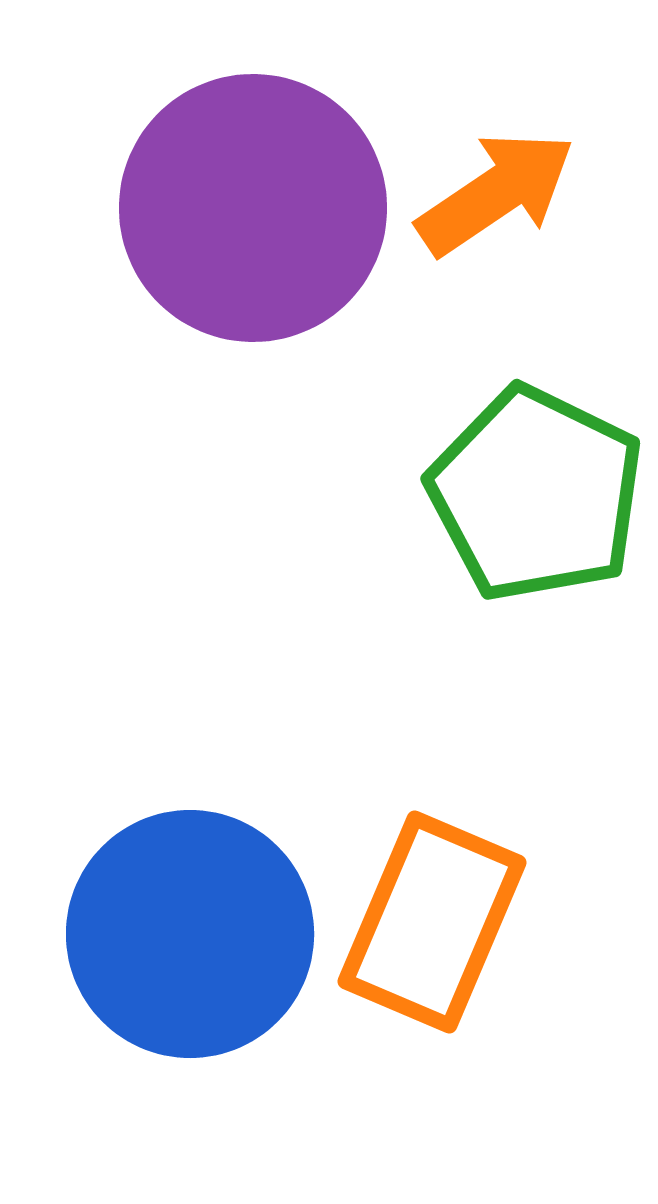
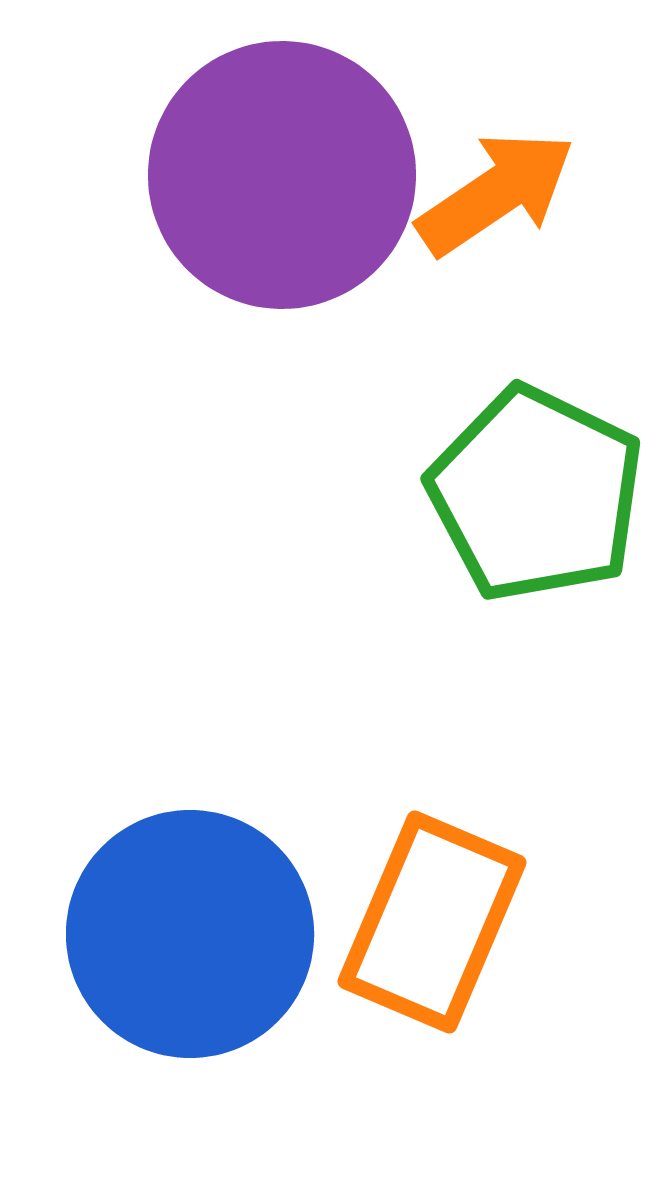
purple circle: moved 29 px right, 33 px up
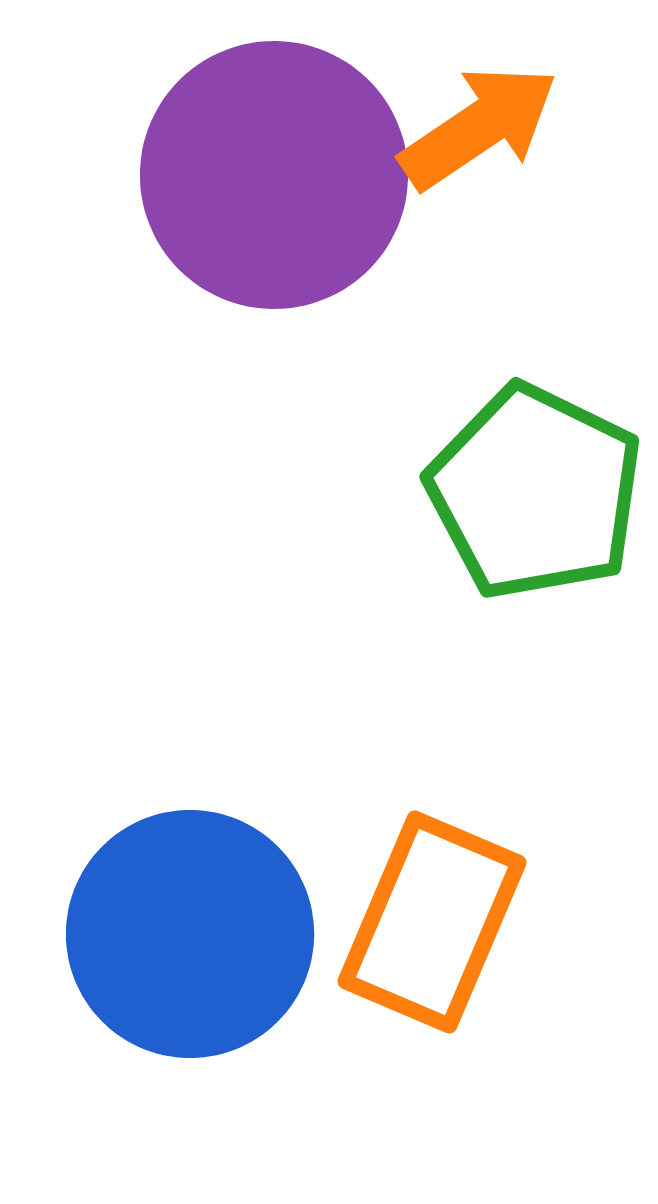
purple circle: moved 8 px left
orange arrow: moved 17 px left, 66 px up
green pentagon: moved 1 px left, 2 px up
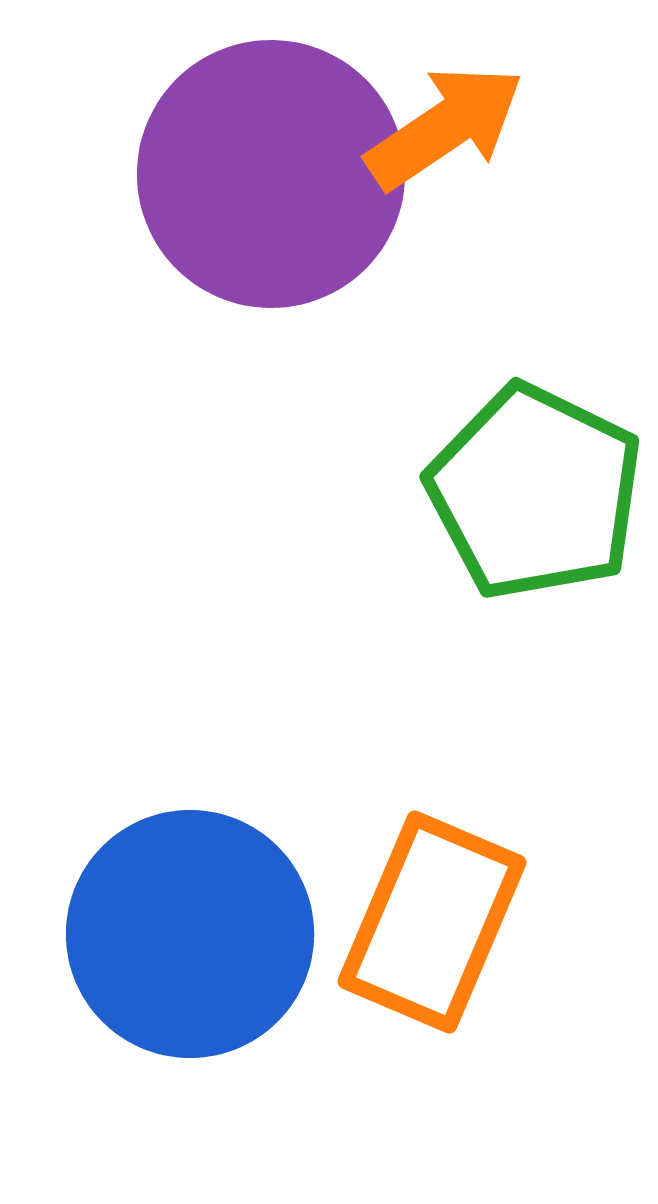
orange arrow: moved 34 px left
purple circle: moved 3 px left, 1 px up
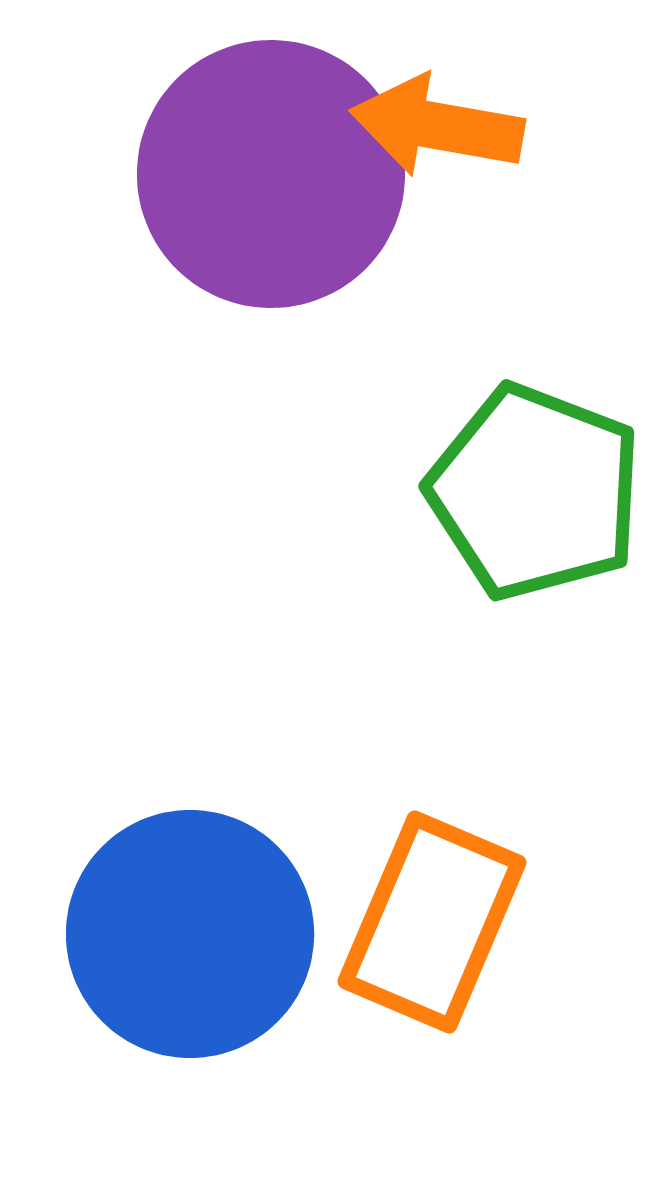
orange arrow: moved 8 px left, 1 px up; rotated 136 degrees counterclockwise
green pentagon: rotated 5 degrees counterclockwise
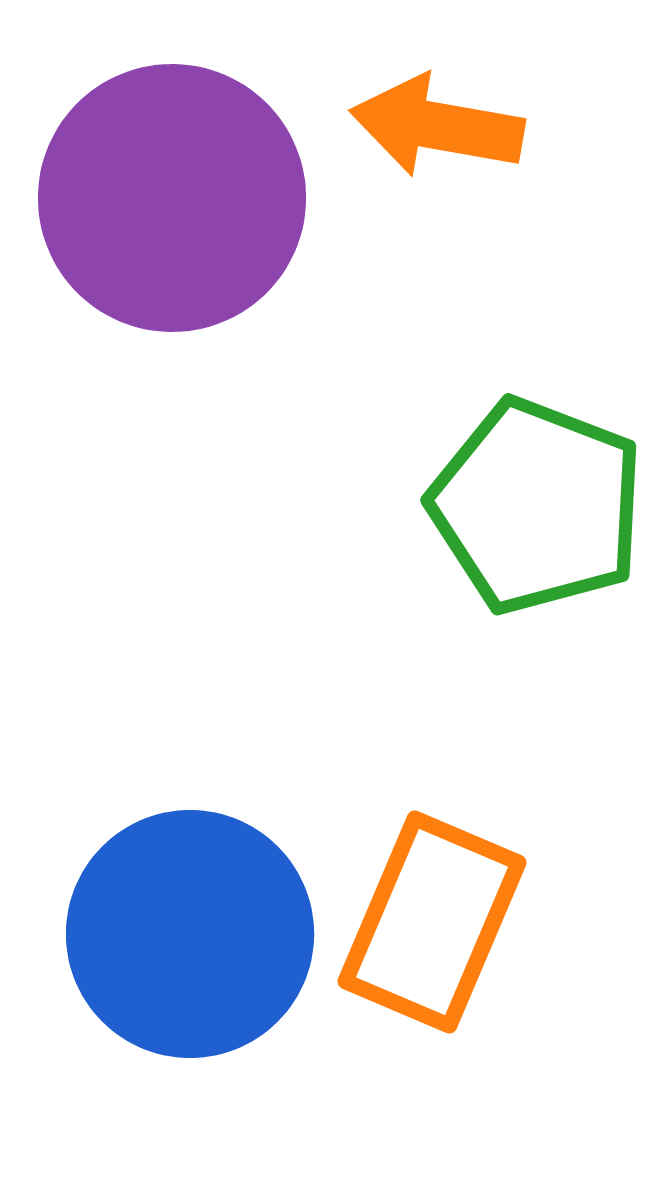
purple circle: moved 99 px left, 24 px down
green pentagon: moved 2 px right, 14 px down
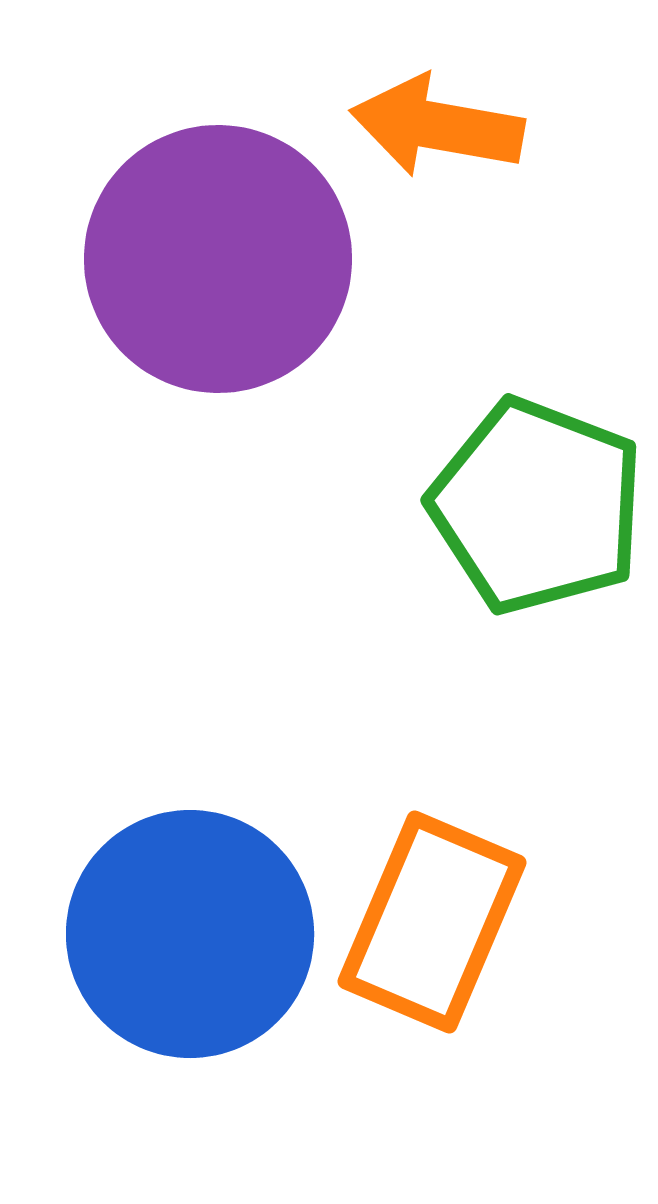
purple circle: moved 46 px right, 61 px down
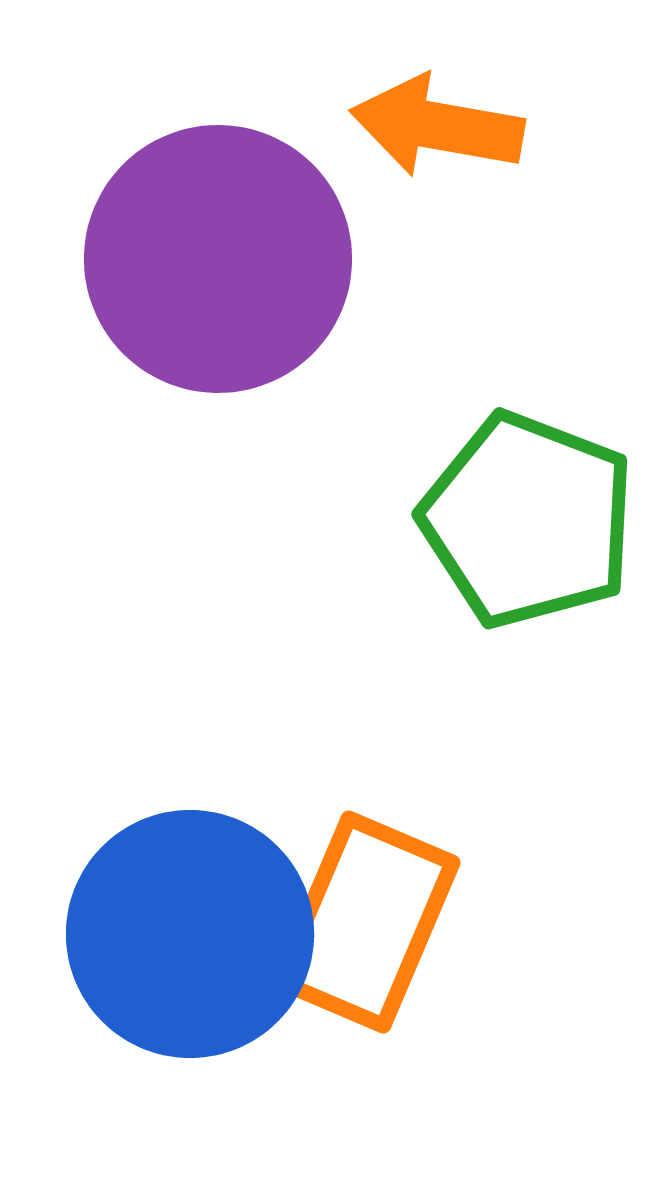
green pentagon: moved 9 px left, 14 px down
orange rectangle: moved 66 px left
